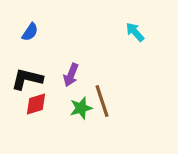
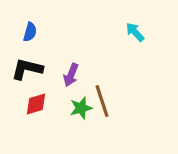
blue semicircle: rotated 18 degrees counterclockwise
black L-shape: moved 10 px up
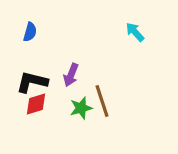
black L-shape: moved 5 px right, 13 px down
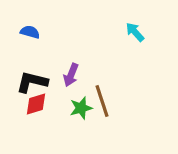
blue semicircle: rotated 90 degrees counterclockwise
